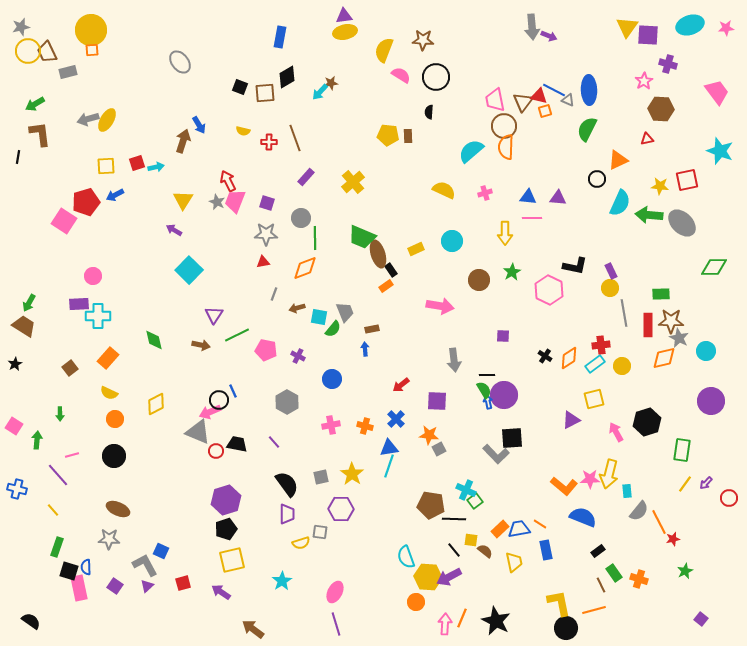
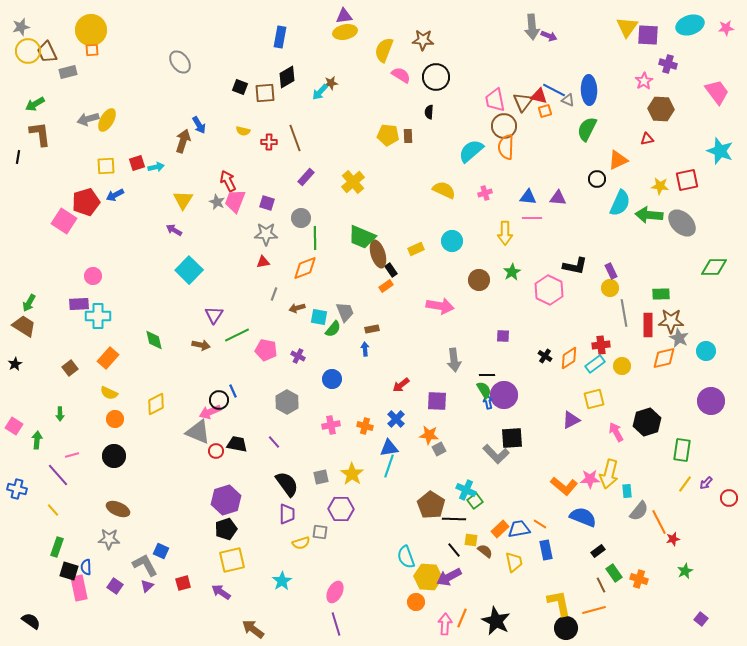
brown pentagon at (431, 505): rotated 24 degrees clockwise
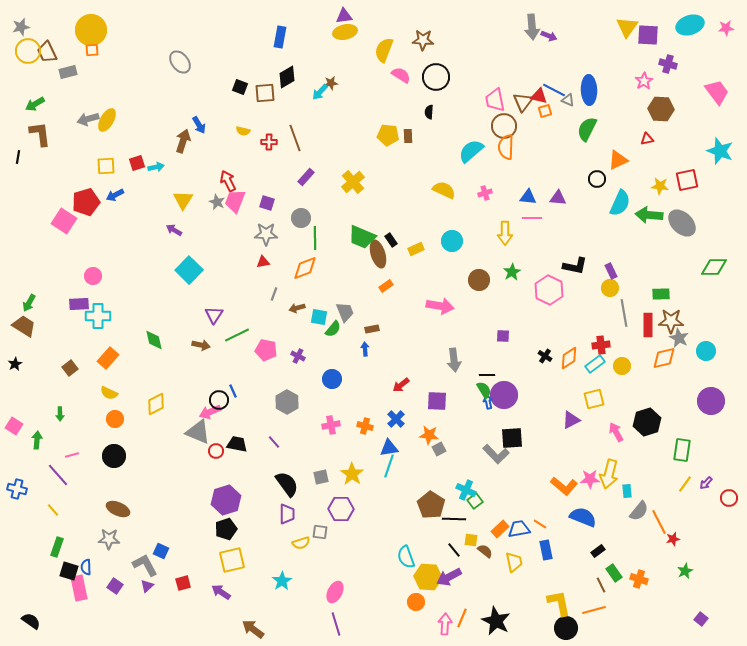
black rectangle at (391, 270): moved 30 px up
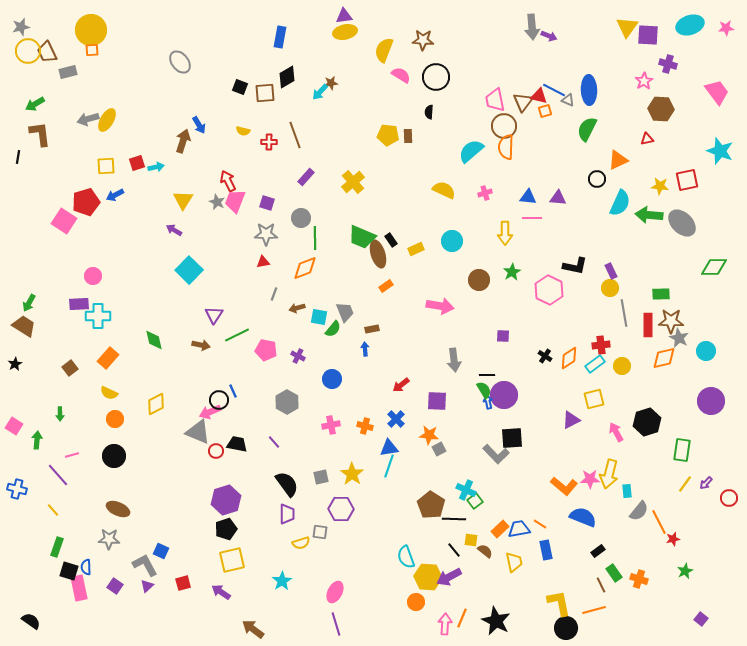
brown line at (295, 138): moved 3 px up
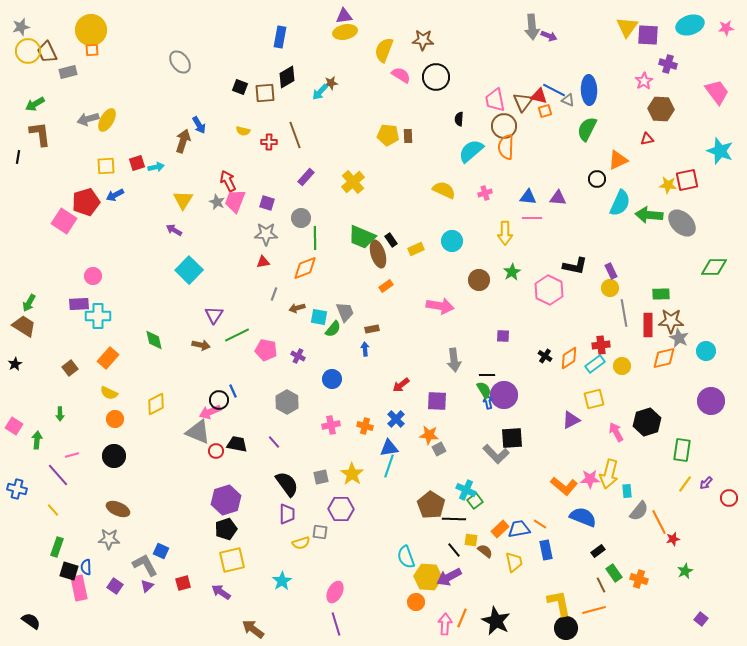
black semicircle at (429, 112): moved 30 px right, 7 px down
yellow star at (660, 186): moved 8 px right, 1 px up
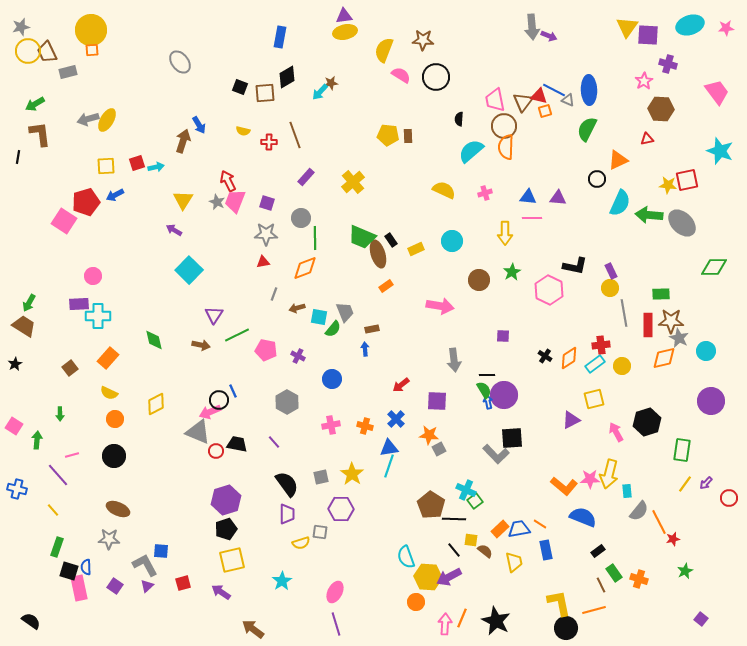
blue square at (161, 551): rotated 21 degrees counterclockwise
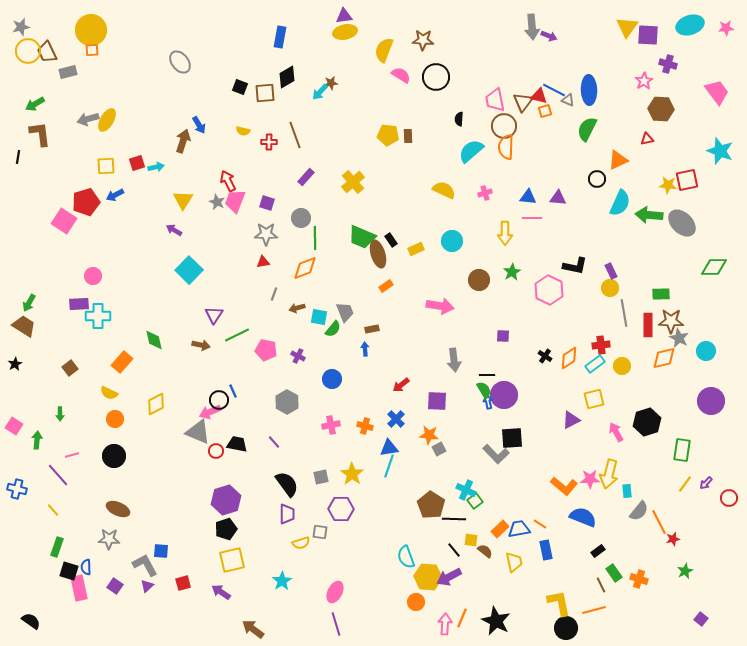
orange rectangle at (108, 358): moved 14 px right, 4 px down
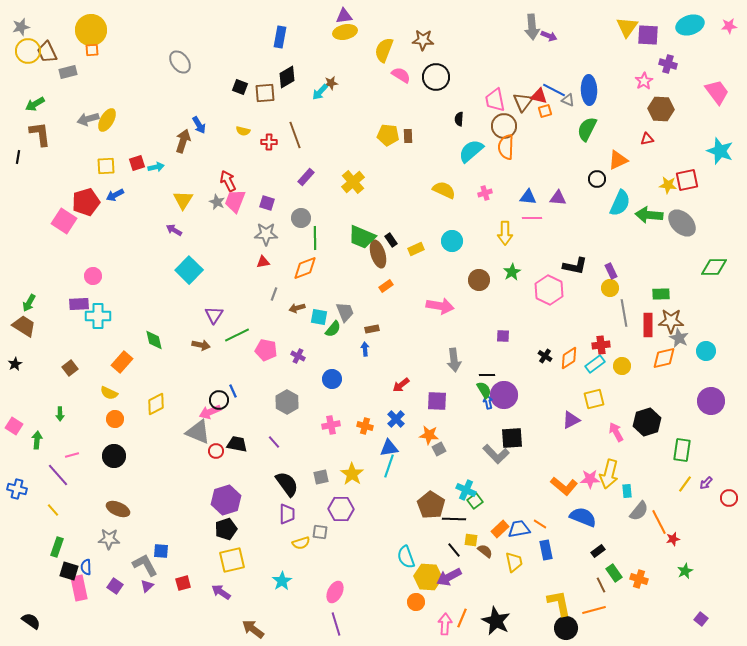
pink star at (726, 28): moved 3 px right, 2 px up
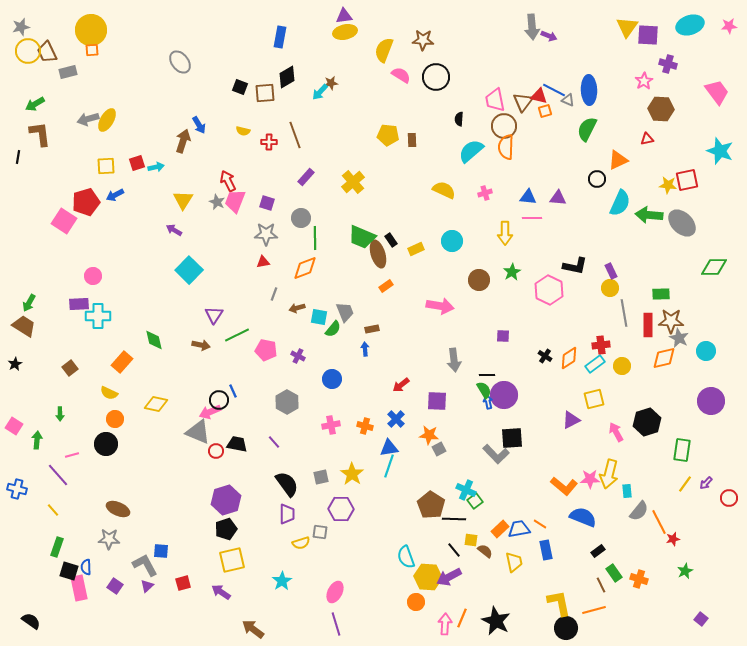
brown rectangle at (408, 136): moved 4 px right, 4 px down
yellow diamond at (156, 404): rotated 40 degrees clockwise
black circle at (114, 456): moved 8 px left, 12 px up
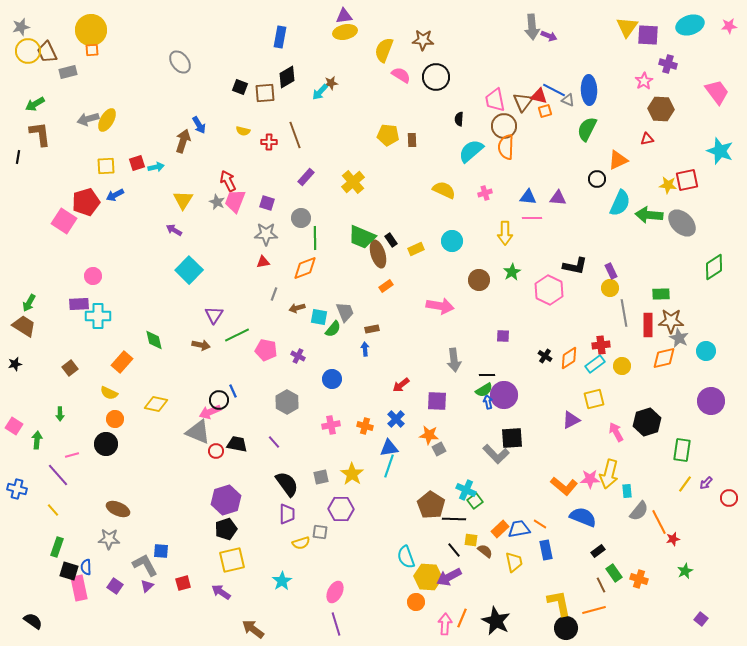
green diamond at (714, 267): rotated 32 degrees counterclockwise
black star at (15, 364): rotated 16 degrees clockwise
green semicircle at (484, 390): rotated 90 degrees clockwise
black semicircle at (31, 621): moved 2 px right
